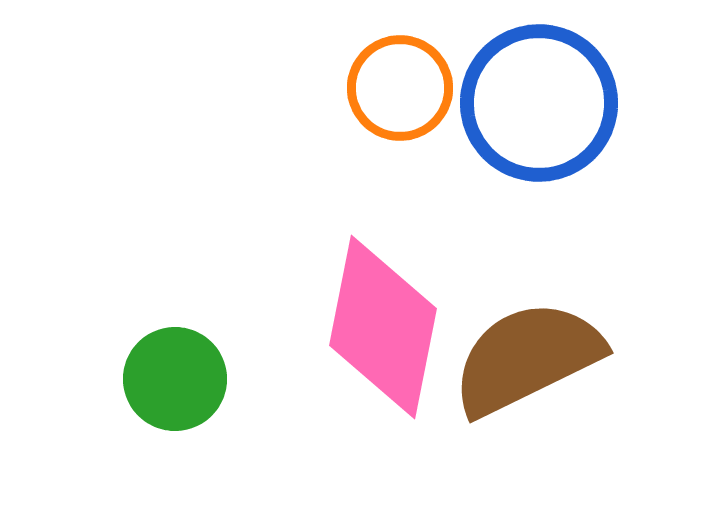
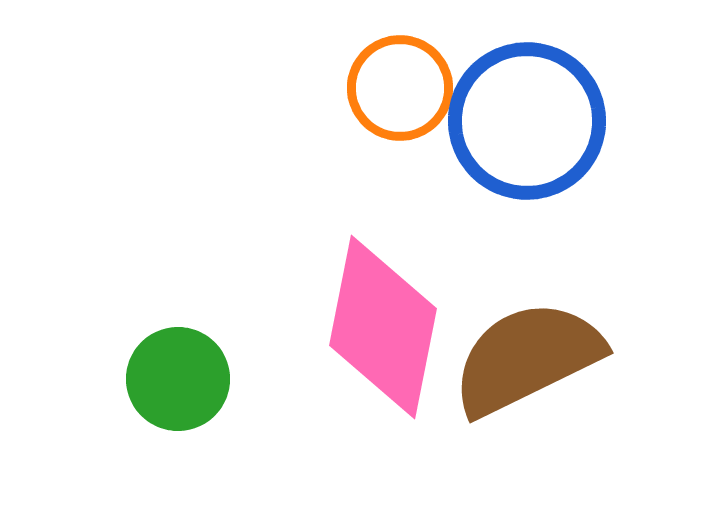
blue circle: moved 12 px left, 18 px down
green circle: moved 3 px right
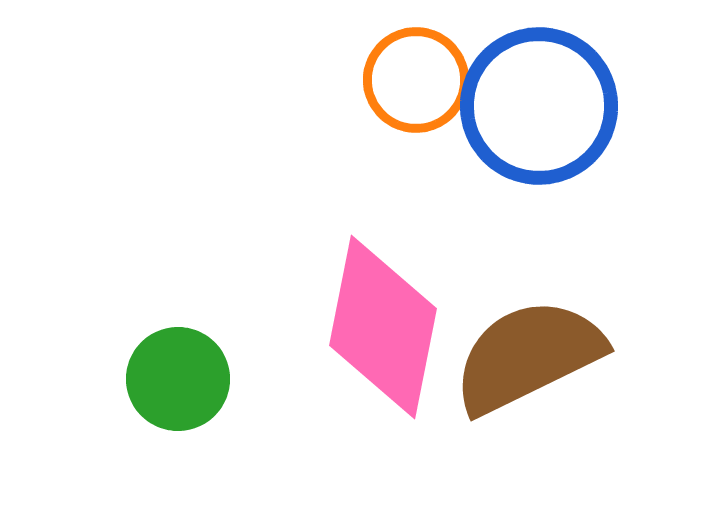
orange circle: moved 16 px right, 8 px up
blue circle: moved 12 px right, 15 px up
brown semicircle: moved 1 px right, 2 px up
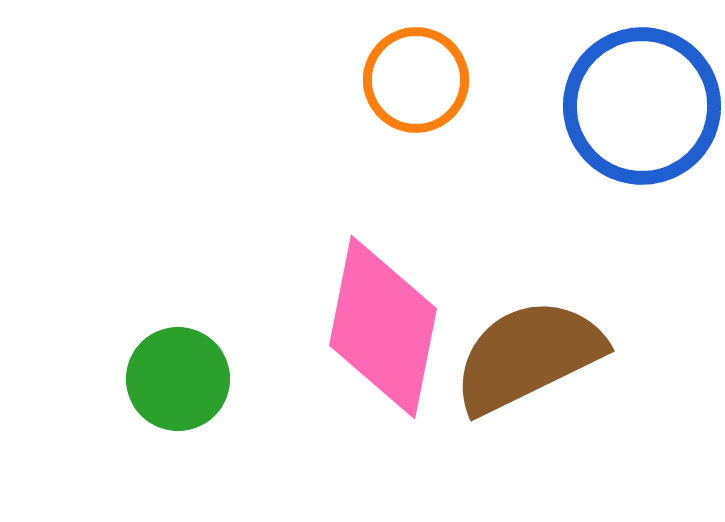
blue circle: moved 103 px right
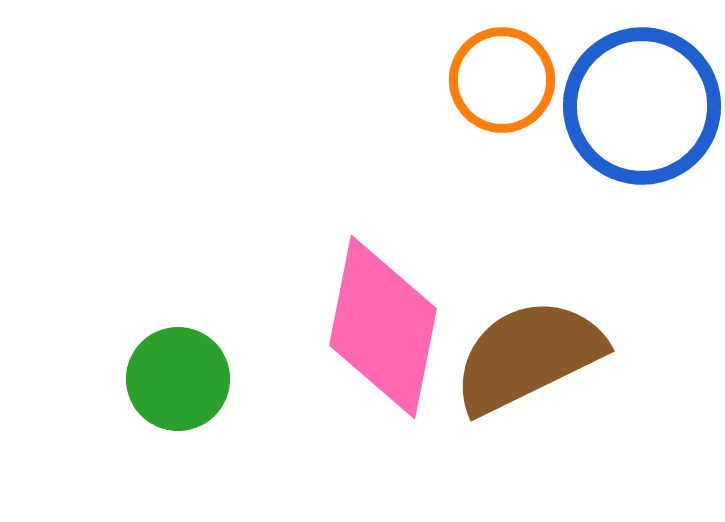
orange circle: moved 86 px right
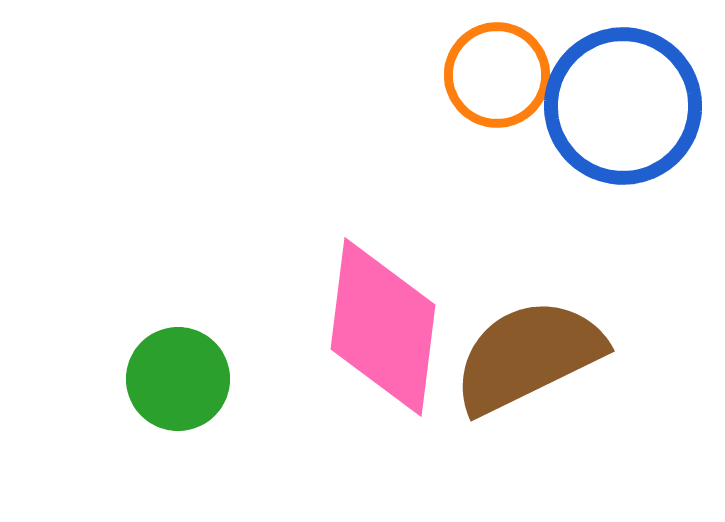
orange circle: moved 5 px left, 5 px up
blue circle: moved 19 px left
pink diamond: rotated 4 degrees counterclockwise
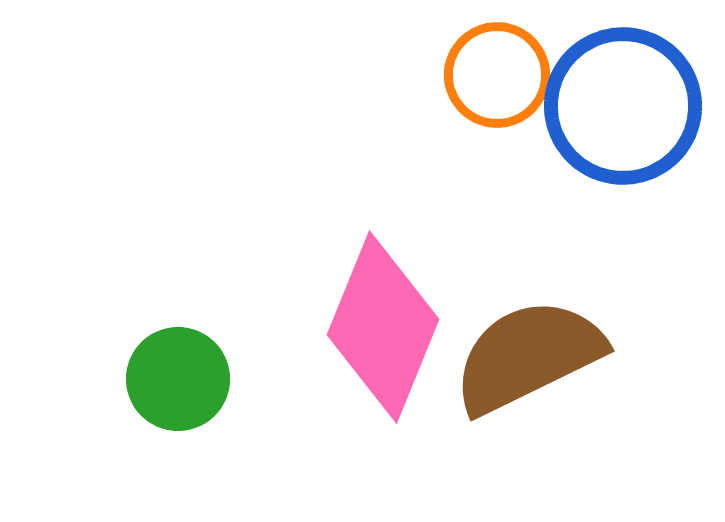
pink diamond: rotated 15 degrees clockwise
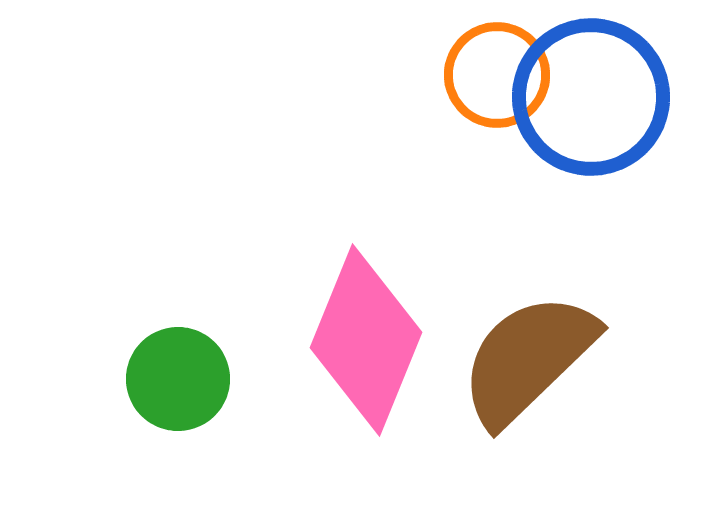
blue circle: moved 32 px left, 9 px up
pink diamond: moved 17 px left, 13 px down
brown semicircle: moved 3 px down; rotated 18 degrees counterclockwise
